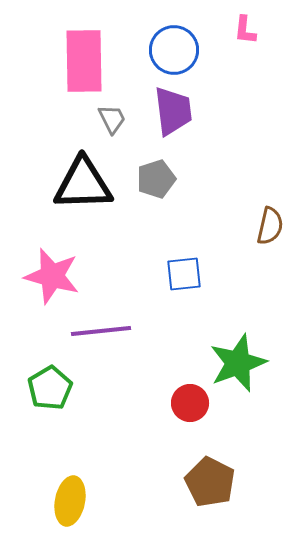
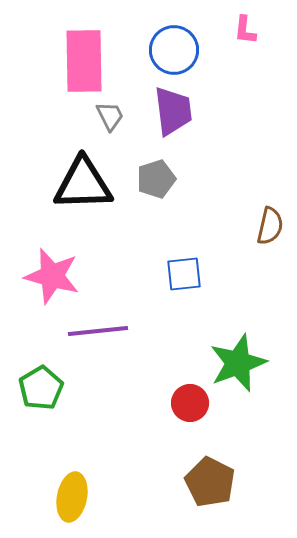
gray trapezoid: moved 2 px left, 3 px up
purple line: moved 3 px left
green pentagon: moved 9 px left
yellow ellipse: moved 2 px right, 4 px up
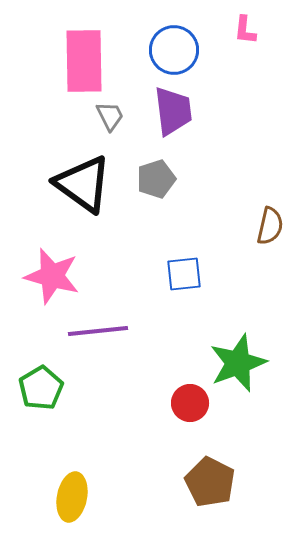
black triangle: rotated 38 degrees clockwise
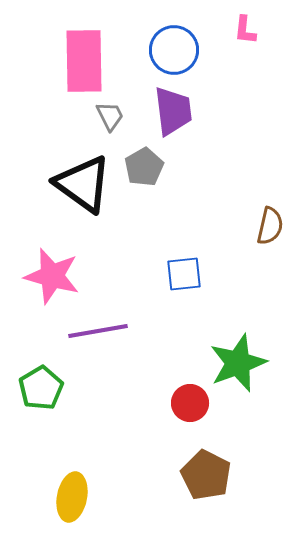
gray pentagon: moved 12 px left, 12 px up; rotated 12 degrees counterclockwise
purple line: rotated 4 degrees counterclockwise
brown pentagon: moved 4 px left, 7 px up
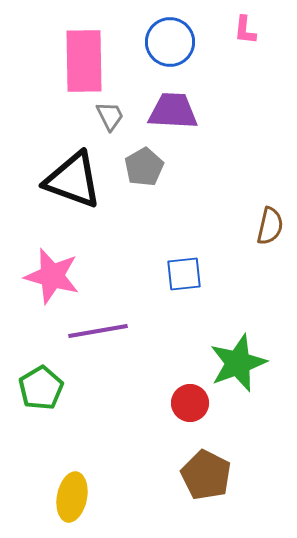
blue circle: moved 4 px left, 8 px up
purple trapezoid: rotated 80 degrees counterclockwise
black triangle: moved 10 px left, 4 px up; rotated 16 degrees counterclockwise
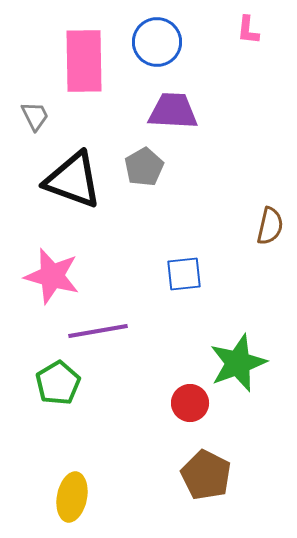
pink L-shape: moved 3 px right
blue circle: moved 13 px left
gray trapezoid: moved 75 px left
green pentagon: moved 17 px right, 5 px up
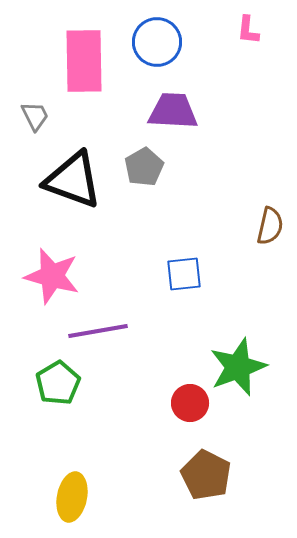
green star: moved 4 px down
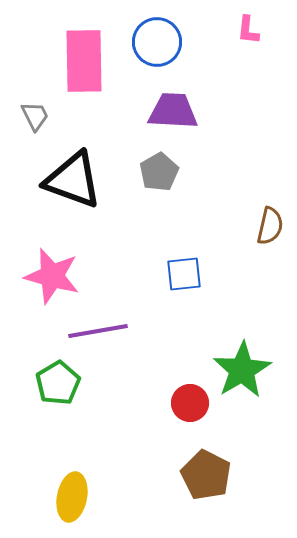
gray pentagon: moved 15 px right, 5 px down
green star: moved 4 px right, 3 px down; rotated 10 degrees counterclockwise
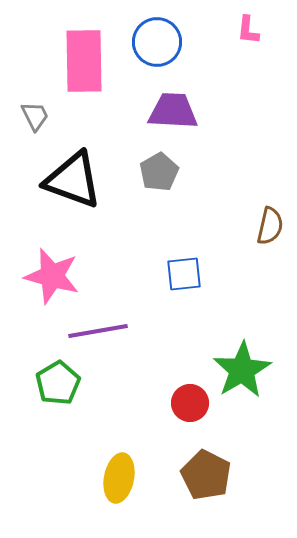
yellow ellipse: moved 47 px right, 19 px up
